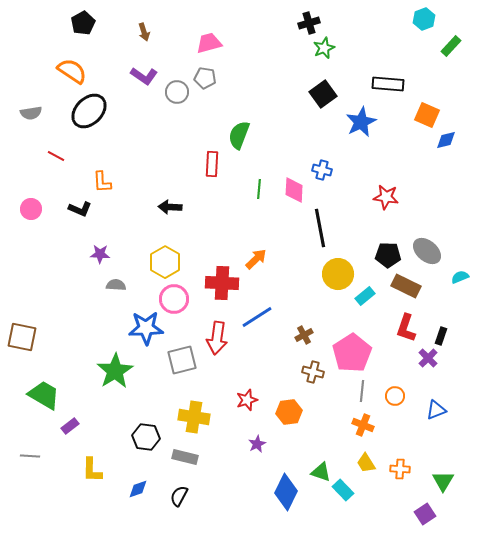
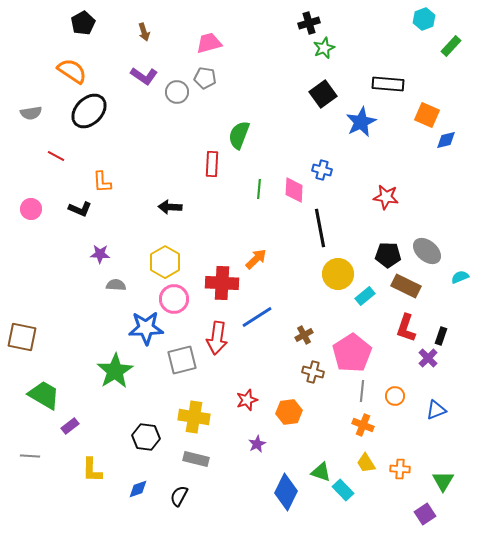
gray rectangle at (185, 457): moved 11 px right, 2 px down
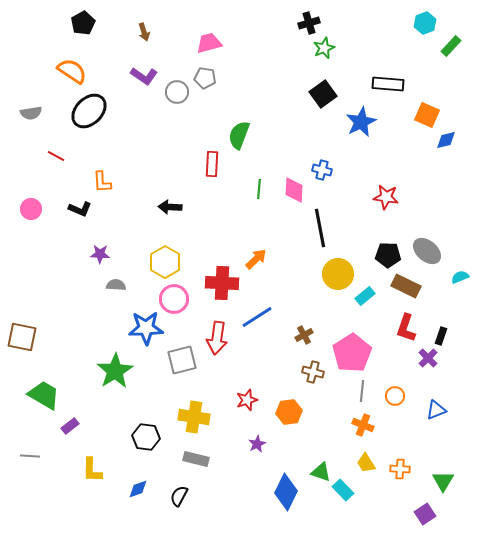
cyan hexagon at (424, 19): moved 1 px right, 4 px down
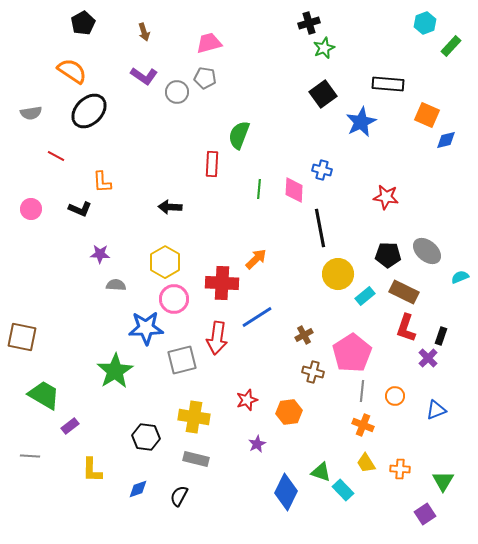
brown rectangle at (406, 286): moved 2 px left, 6 px down
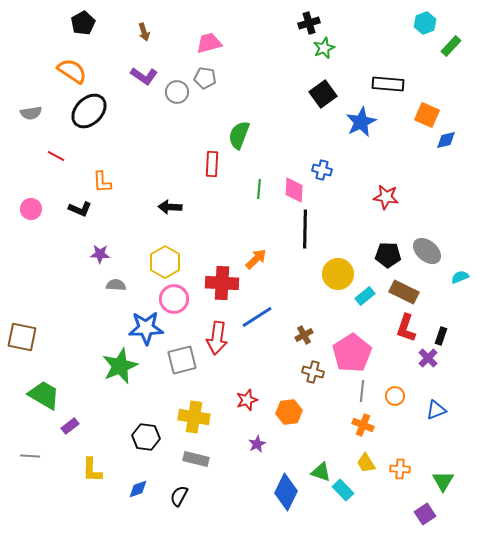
black line at (320, 228): moved 15 px left, 1 px down; rotated 12 degrees clockwise
green star at (115, 371): moved 5 px right, 5 px up; rotated 9 degrees clockwise
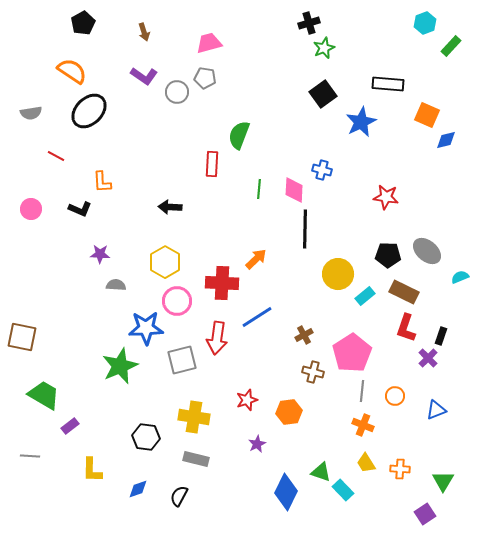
pink circle at (174, 299): moved 3 px right, 2 px down
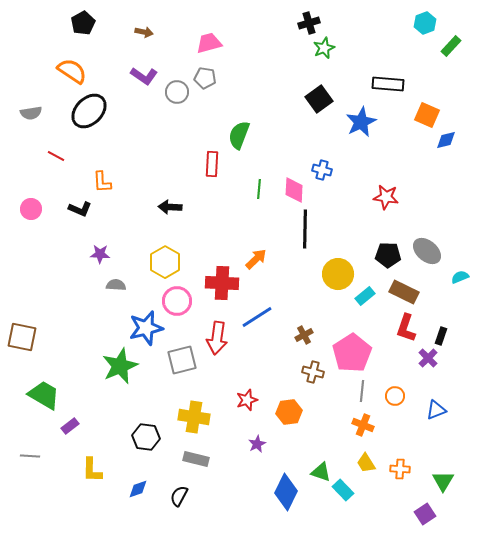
brown arrow at (144, 32): rotated 60 degrees counterclockwise
black square at (323, 94): moved 4 px left, 5 px down
blue star at (146, 328): rotated 12 degrees counterclockwise
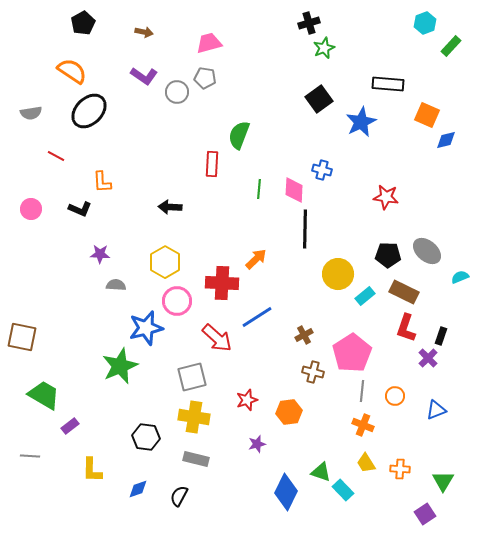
red arrow at (217, 338): rotated 56 degrees counterclockwise
gray square at (182, 360): moved 10 px right, 17 px down
purple star at (257, 444): rotated 12 degrees clockwise
